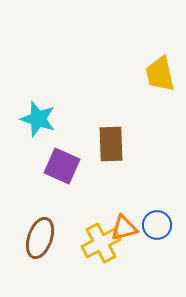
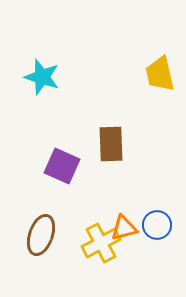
cyan star: moved 4 px right, 42 px up
brown ellipse: moved 1 px right, 3 px up
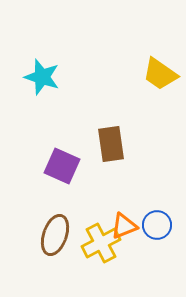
yellow trapezoid: rotated 42 degrees counterclockwise
brown rectangle: rotated 6 degrees counterclockwise
orange triangle: moved 2 px up; rotated 8 degrees counterclockwise
brown ellipse: moved 14 px right
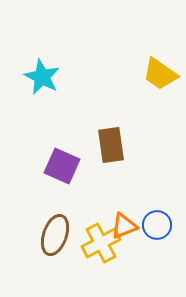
cyan star: rotated 9 degrees clockwise
brown rectangle: moved 1 px down
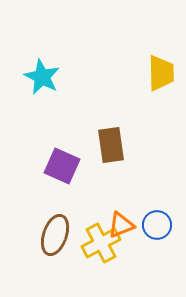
yellow trapezoid: moved 1 px right, 1 px up; rotated 126 degrees counterclockwise
orange triangle: moved 3 px left, 1 px up
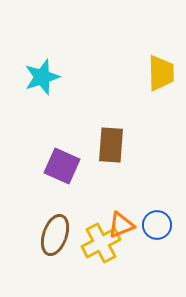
cyan star: rotated 27 degrees clockwise
brown rectangle: rotated 12 degrees clockwise
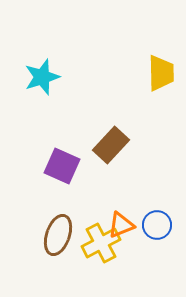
brown rectangle: rotated 39 degrees clockwise
brown ellipse: moved 3 px right
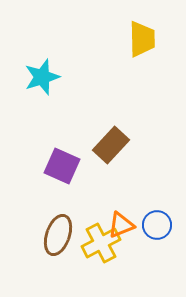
yellow trapezoid: moved 19 px left, 34 px up
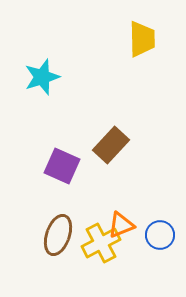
blue circle: moved 3 px right, 10 px down
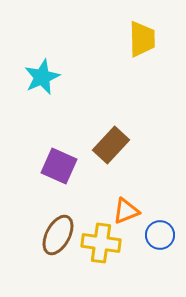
cyan star: rotated 6 degrees counterclockwise
purple square: moved 3 px left
orange triangle: moved 5 px right, 14 px up
brown ellipse: rotated 9 degrees clockwise
yellow cross: rotated 36 degrees clockwise
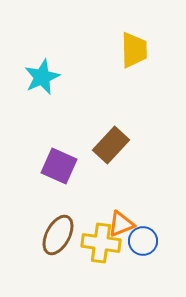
yellow trapezoid: moved 8 px left, 11 px down
orange triangle: moved 5 px left, 13 px down
blue circle: moved 17 px left, 6 px down
